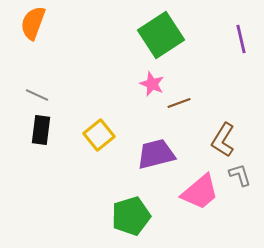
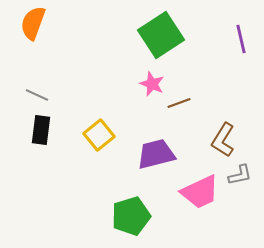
gray L-shape: rotated 95 degrees clockwise
pink trapezoid: rotated 15 degrees clockwise
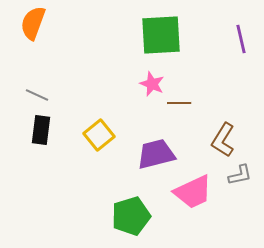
green square: rotated 30 degrees clockwise
brown line: rotated 20 degrees clockwise
pink trapezoid: moved 7 px left
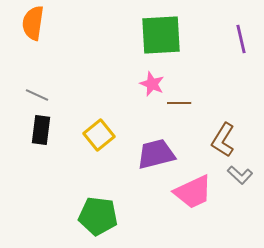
orange semicircle: rotated 12 degrees counterclockwise
gray L-shape: rotated 55 degrees clockwise
green pentagon: moved 33 px left; rotated 24 degrees clockwise
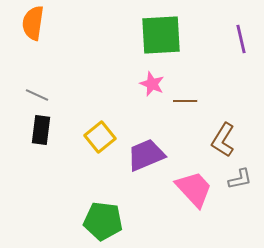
brown line: moved 6 px right, 2 px up
yellow square: moved 1 px right, 2 px down
purple trapezoid: moved 10 px left, 1 px down; rotated 9 degrees counterclockwise
gray L-shape: moved 4 px down; rotated 55 degrees counterclockwise
pink trapezoid: moved 1 px right, 3 px up; rotated 108 degrees counterclockwise
green pentagon: moved 5 px right, 5 px down
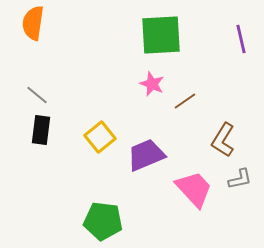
gray line: rotated 15 degrees clockwise
brown line: rotated 35 degrees counterclockwise
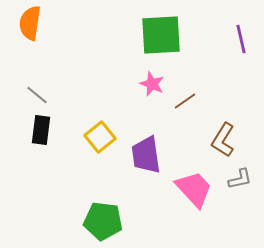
orange semicircle: moved 3 px left
purple trapezoid: rotated 75 degrees counterclockwise
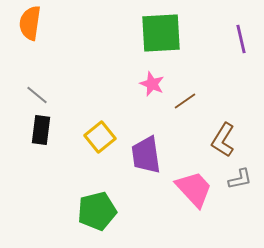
green square: moved 2 px up
green pentagon: moved 6 px left, 10 px up; rotated 21 degrees counterclockwise
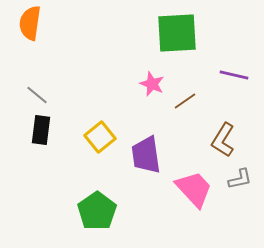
green square: moved 16 px right
purple line: moved 7 px left, 36 px down; rotated 64 degrees counterclockwise
green pentagon: rotated 21 degrees counterclockwise
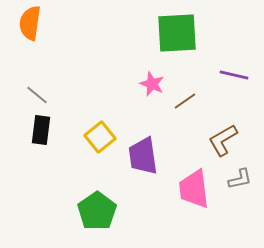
brown L-shape: rotated 28 degrees clockwise
purple trapezoid: moved 3 px left, 1 px down
pink trapezoid: rotated 144 degrees counterclockwise
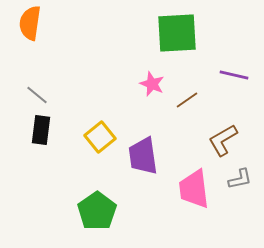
brown line: moved 2 px right, 1 px up
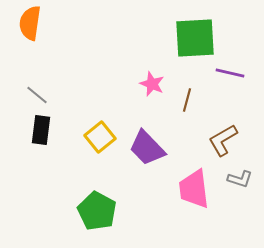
green square: moved 18 px right, 5 px down
purple line: moved 4 px left, 2 px up
brown line: rotated 40 degrees counterclockwise
purple trapezoid: moved 4 px right, 8 px up; rotated 36 degrees counterclockwise
gray L-shape: rotated 30 degrees clockwise
green pentagon: rotated 9 degrees counterclockwise
